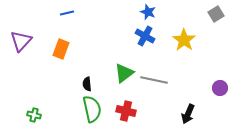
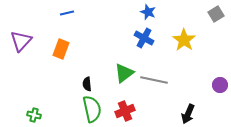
blue cross: moved 1 px left, 2 px down
purple circle: moved 3 px up
red cross: moved 1 px left; rotated 36 degrees counterclockwise
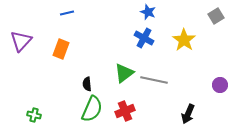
gray square: moved 2 px down
green semicircle: rotated 36 degrees clockwise
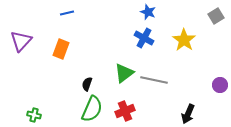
black semicircle: rotated 24 degrees clockwise
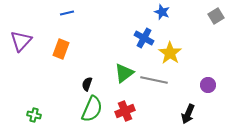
blue star: moved 14 px right
yellow star: moved 14 px left, 13 px down
purple circle: moved 12 px left
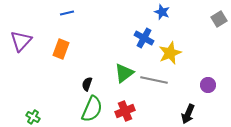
gray square: moved 3 px right, 3 px down
yellow star: rotated 15 degrees clockwise
green cross: moved 1 px left, 2 px down; rotated 16 degrees clockwise
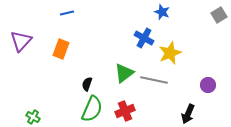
gray square: moved 4 px up
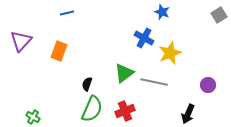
orange rectangle: moved 2 px left, 2 px down
gray line: moved 2 px down
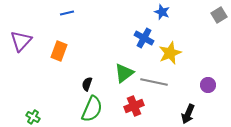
red cross: moved 9 px right, 5 px up
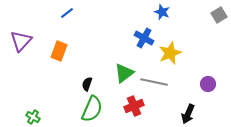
blue line: rotated 24 degrees counterclockwise
purple circle: moved 1 px up
